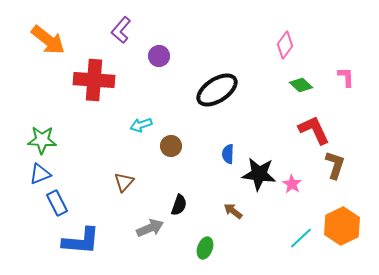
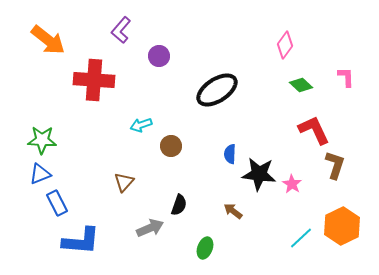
blue semicircle: moved 2 px right
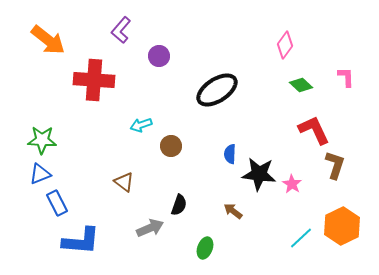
brown triangle: rotated 35 degrees counterclockwise
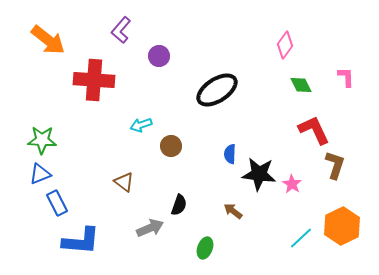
green diamond: rotated 20 degrees clockwise
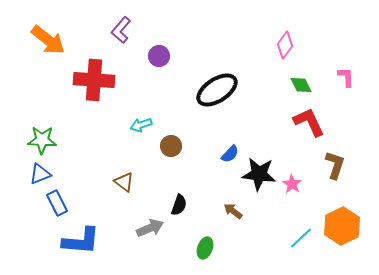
red L-shape: moved 5 px left, 8 px up
blue semicircle: rotated 138 degrees counterclockwise
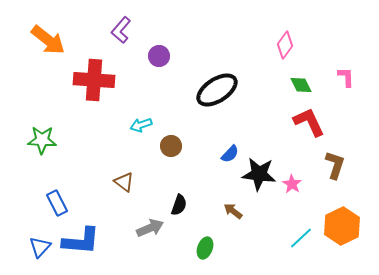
blue triangle: moved 73 px down; rotated 25 degrees counterclockwise
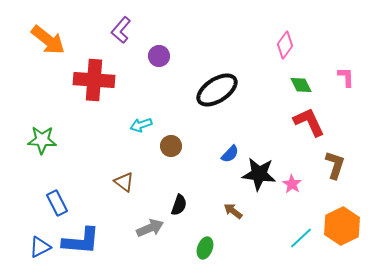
blue triangle: rotated 20 degrees clockwise
